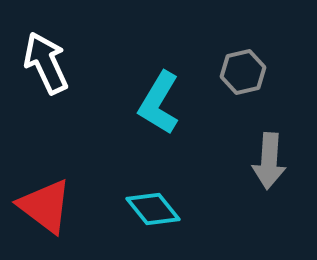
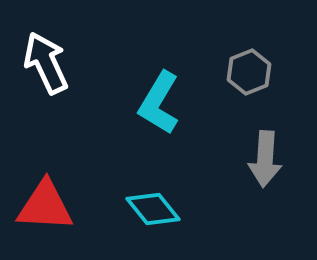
gray hexagon: moved 6 px right; rotated 9 degrees counterclockwise
gray arrow: moved 4 px left, 2 px up
red triangle: rotated 34 degrees counterclockwise
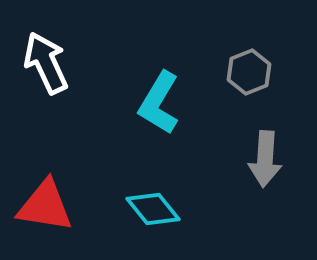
red triangle: rotated 6 degrees clockwise
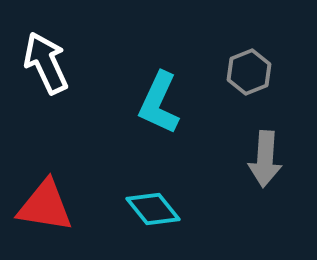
cyan L-shape: rotated 6 degrees counterclockwise
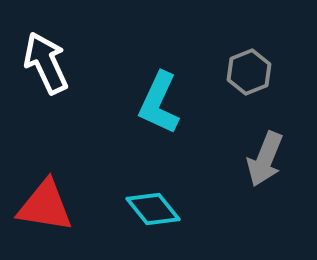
gray arrow: rotated 18 degrees clockwise
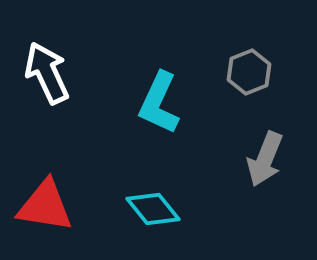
white arrow: moved 1 px right, 10 px down
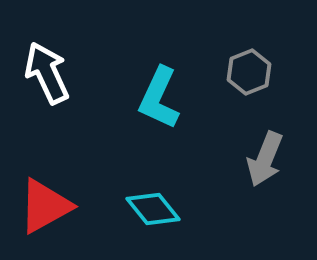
cyan L-shape: moved 5 px up
red triangle: rotated 38 degrees counterclockwise
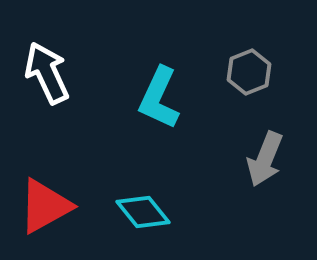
cyan diamond: moved 10 px left, 3 px down
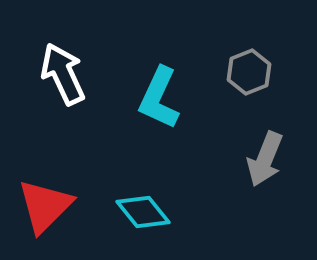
white arrow: moved 16 px right, 1 px down
red triangle: rotated 16 degrees counterclockwise
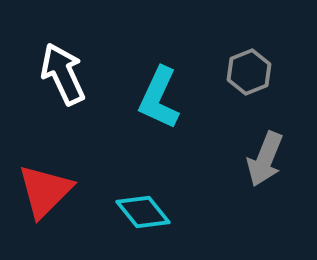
red triangle: moved 15 px up
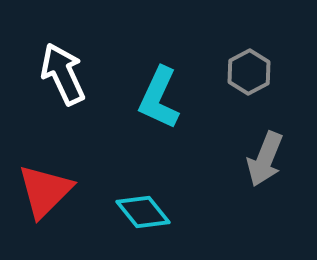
gray hexagon: rotated 6 degrees counterclockwise
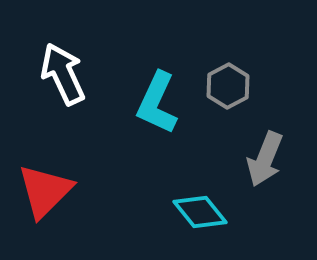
gray hexagon: moved 21 px left, 14 px down
cyan L-shape: moved 2 px left, 5 px down
cyan diamond: moved 57 px right
